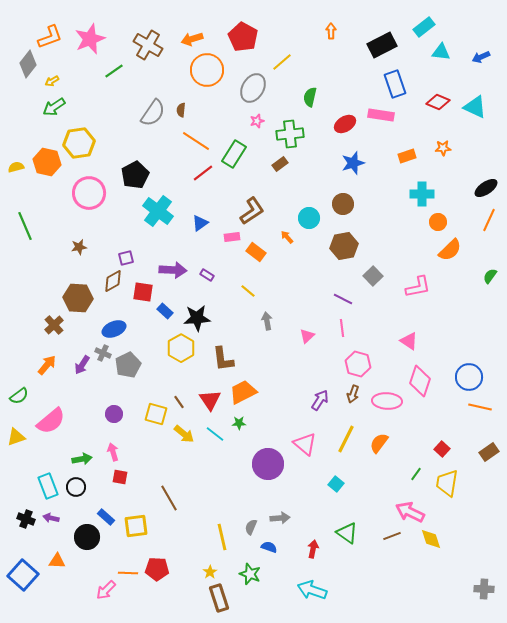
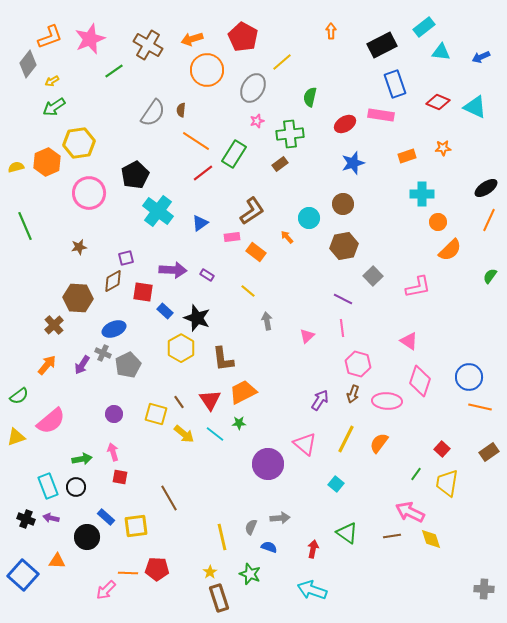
orange hexagon at (47, 162): rotated 24 degrees clockwise
black star at (197, 318): rotated 24 degrees clockwise
brown line at (392, 536): rotated 12 degrees clockwise
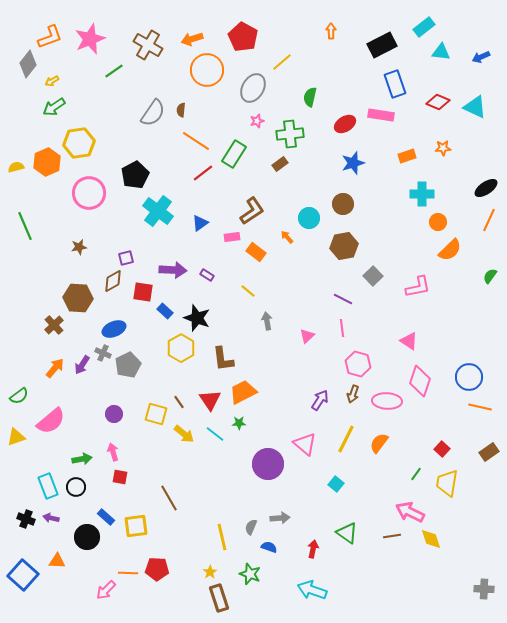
orange arrow at (47, 365): moved 8 px right, 3 px down
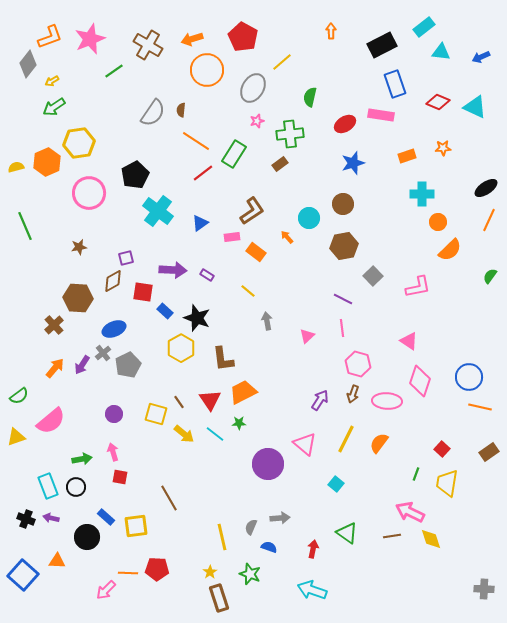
gray cross at (103, 353): rotated 28 degrees clockwise
green line at (416, 474): rotated 16 degrees counterclockwise
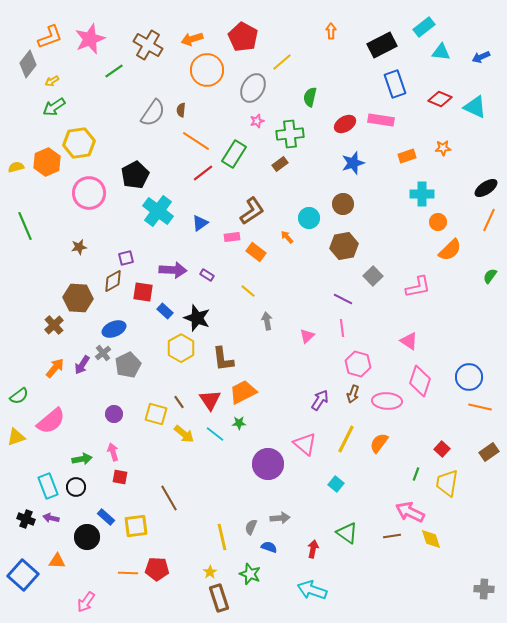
red diamond at (438, 102): moved 2 px right, 3 px up
pink rectangle at (381, 115): moved 5 px down
pink arrow at (106, 590): moved 20 px left, 12 px down; rotated 10 degrees counterclockwise
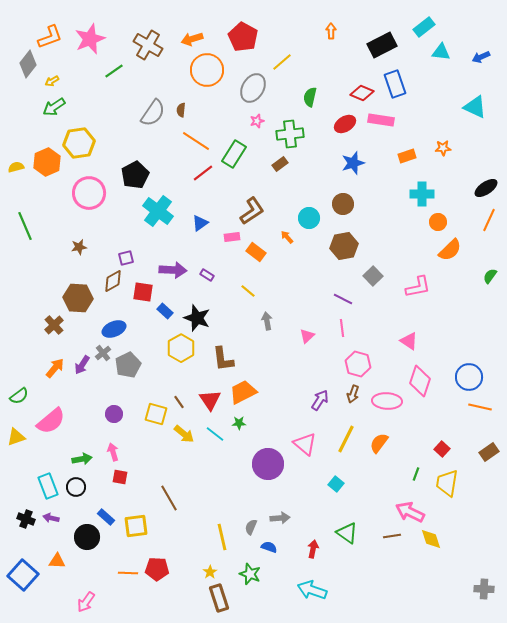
red diamond at (440, 99): moved 78 px left, 6 px up
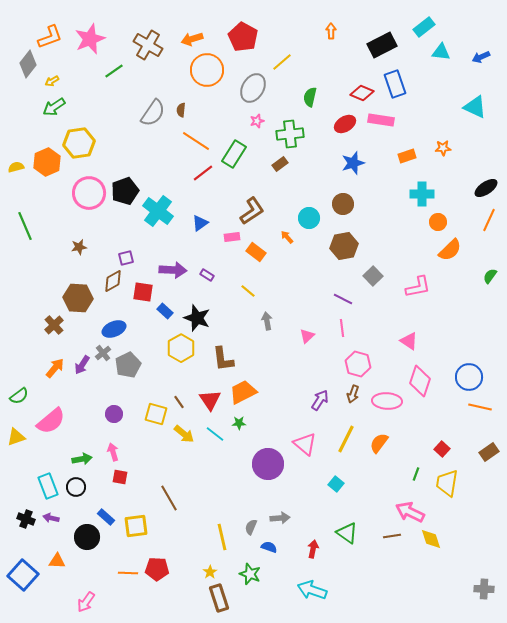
black pentagon at (135, 175): moved 10 px left, 16 px down; rotated 8 degrees clockwise
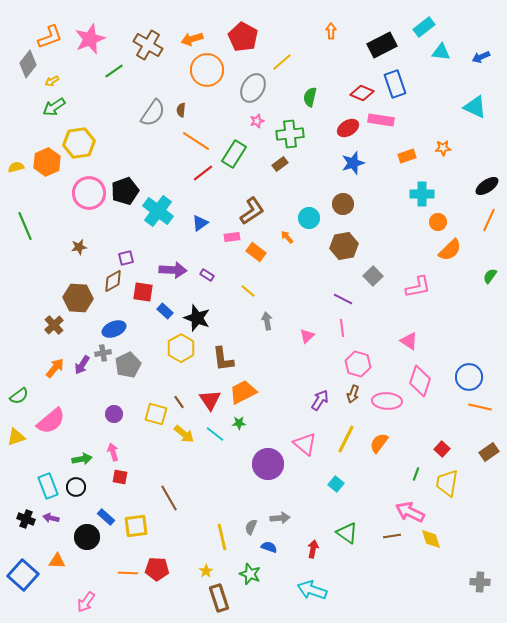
red ellipse at (345, 124): moved 3 px right, 4 px down
black ellipse at (486, 188): moved 1 px right, 2 px up
gray cross at (103, 353): rotated 28 degrees clockwise
yellow star at (210, 572): moved 4 px left, 1 px up
gray cross at (484, 589): moved 4 px left, 7 px up
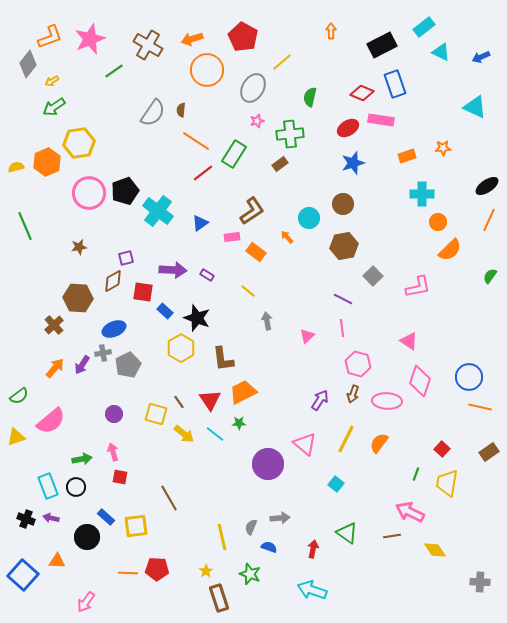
cyan triangle at (441, 52): rotated 18 degrees clockwise
yellow diamond at (431, 539): moved 4 px right, 11 px down; rotated 15 degrees counterclockwise
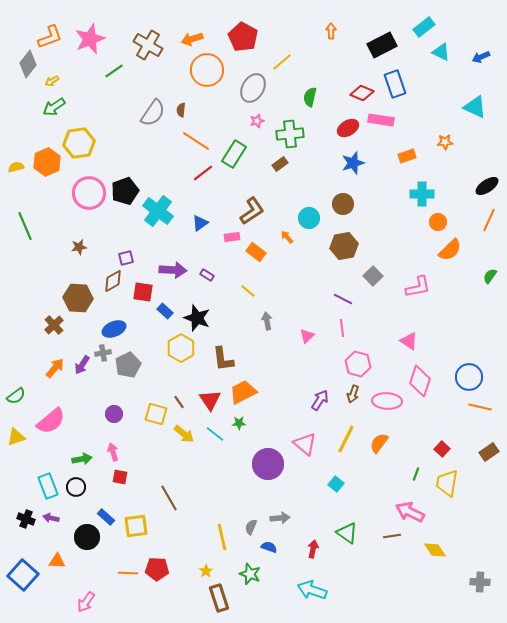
orange star at (443, 148): moved 2 px right, 6 px up
green semicircle at (19, 396): moved 3 px left
